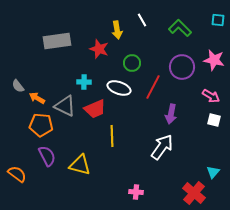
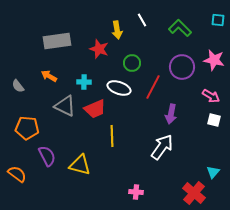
orange arrow: moved 12 px right, 22 px up
orange pentagon: moved 14 px left, 3 px down
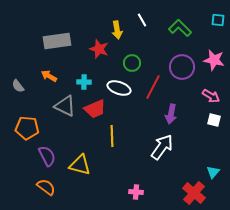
orange semicircle: moved 29 px right, 13 px down
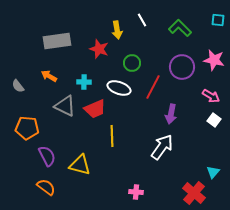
white square: rotated 24 degrees clockwise
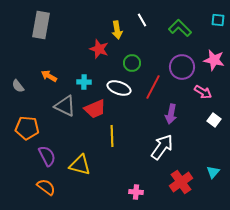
gray rectangle: moved 16 px left, 16 px up; rotated 72 degrees counterclockwise
pink arrow: moved 8 px left, 4 px up
red cross: moved 13 px left, 11 px up; rotated 15 degrees clockwise
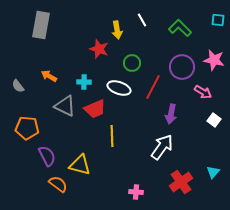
orange semicircle: moved 12 px right, 3 px up
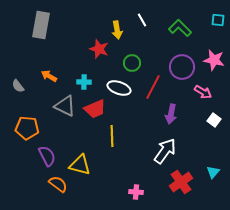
white arrow: moved 3 px right, 4 px down
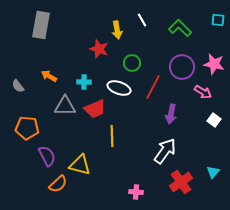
pink star: moved 4 px down
gray triangle: rotated 25 degrees counterclockwise
orange semicircle: rotated 102 degrees clockwise
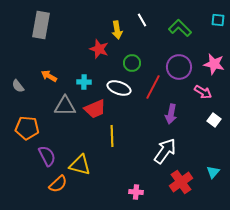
purple circle: moved 3 px left
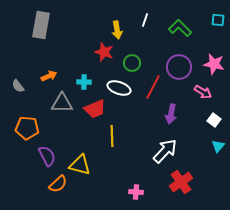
white line: moved 3 px right; rotated 48 degrees clockwise
red star: moved 5 px right, 3 px down
orange arrow: rotated 126 degrees clockwise
gray triangle: moved 3 px left, 3 px up
white arrow: rotated 8 degrees clockwise
cyan triangle: moved 5 px right, 26 px up
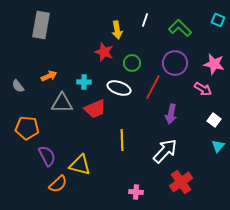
cyan square: rotated 16 degrees clockwise
purple circle: moved 4 px left, 4 px up
pink arrow: moved 3 px up
yellow line: moved 10 px right, 4 px down
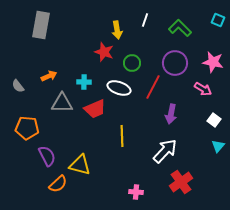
pink star: moved 1 px left, 2 px up
yellow line: moved 4 px up
